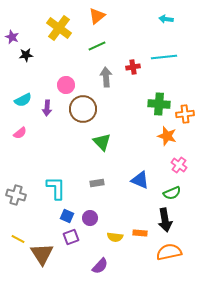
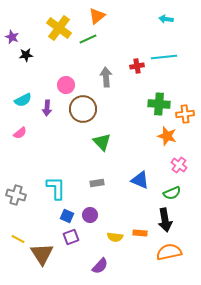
green line: moved 9 px left, 7 px up
red cross: moved 4 px right, 1 px up
purple circle: moved 3 px up
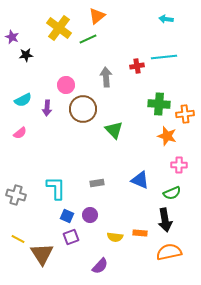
green triangle: moved 12 px right, 12 px up
pink cross: rotated 35 degrees counterclockwise
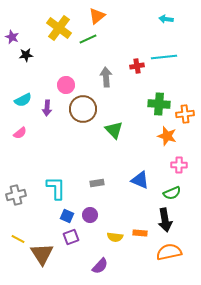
gray cross: rotated 30 degrees counterclockwise
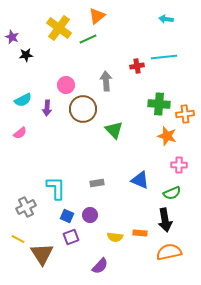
gray arrow: moved 4 px down
gray cross: moved 10 px right, 12 px down; rotated 12 degrees counterclockwise
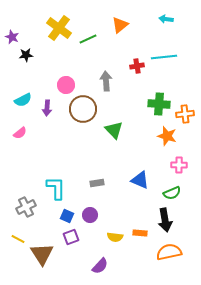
orange triangle: moved 23 px right, 9 px down
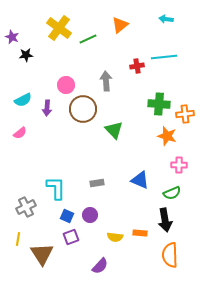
yellow line: rotated 72 degrees clockwise
orange semicircle: moved 1 px right, 3 px down; rotated 80 degrees counterclockwise
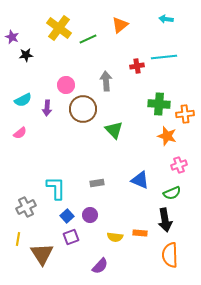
pink cross: rotated 21 degrees counterclockwise
blue square: rotated 24 degrees clockwise
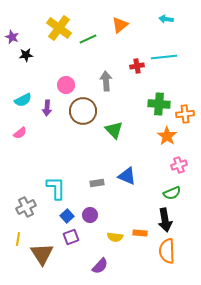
brown circle: moved 2 px down
orange star: rotated 18 degrees clockwise
blue triangle: moved 13 px left, 4 px up
orange semicircle: moved 3 px left, 4 px up
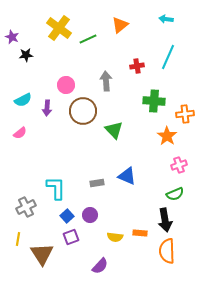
cyan line: moved 4 px right; rotated 60 degrees counterclockwise
green cross: moved 5 px left, 3 px up
green semicircle: moved 3 px right, 1 px down
